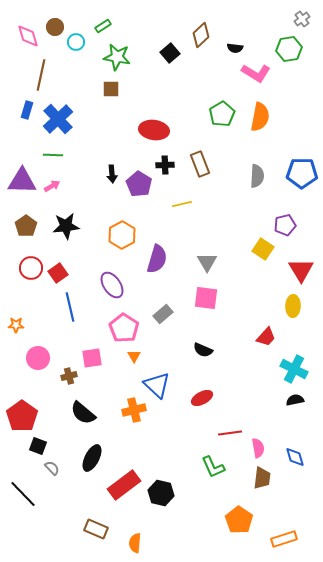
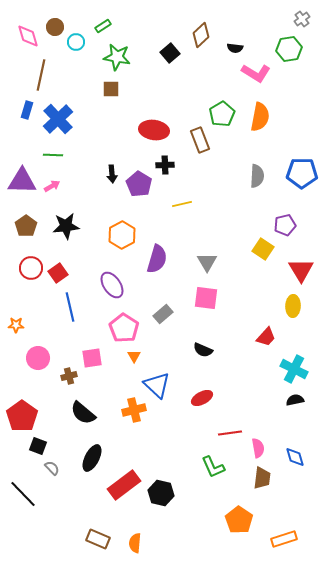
brown rectangle at (200, 164): moved 24 px up
brown rectangle at (96, 529): moved 2 px right, 10 px down
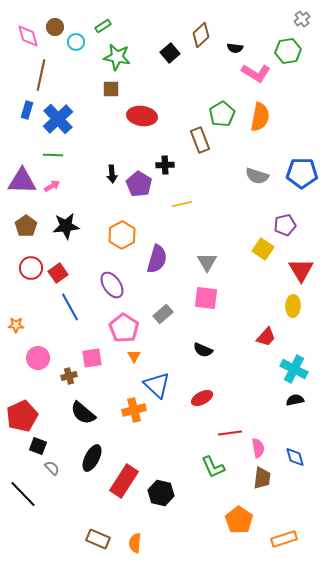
green hexagon at (289, 49): moved 1 px left, 2 px down
red ellipse at (154, 130): moved 12 px left, 14 px up
gray semicircle at (257, 176): rotated 105 degrees clockwise
blue line at (70, 307): rotated 16 degrees counterclockwise
red pentagon at (22, 416): rotated 12 degrees clockwise
red rectangle at (124, 485): moved 4 px up; rotated 20 degrees counterclockwise
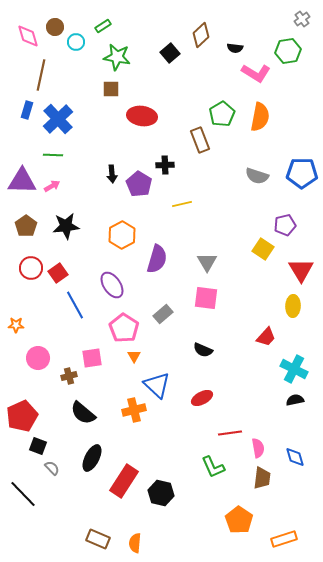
blue line at (70, 307): moved 5 px right, 2 px up
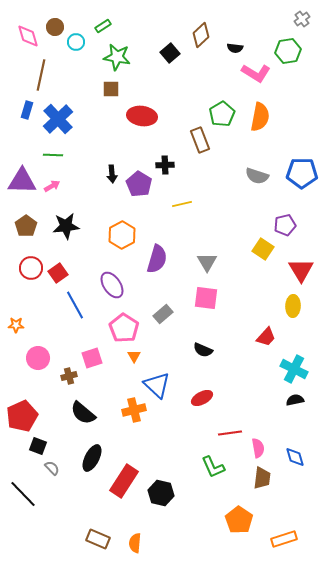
pink square at (92, 358): rotated 10 degrees counterclockwise
